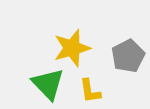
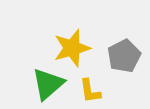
gray pentagon: moved 4 px left
green triangle: rotated 33 degrees clockwise
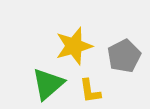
yellow star: moved 2 px right, 2 px up
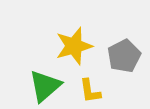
green triangle: moved 3 px left, 2 px down
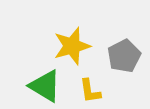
yellow star: moved 2 px left
green triangle: rotated 48 degrees counterclockwise
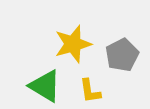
yellow star: moved 1 px right, 2 px up
gray pentagon: moved 2 px left, 1 px up
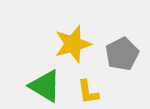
gray pentagon: moved 1 px up
yellow L-shape: moved 2 px left, 1 px down
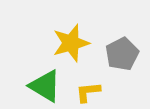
yellow star: moved 2 px left, 1 px up
yellow L-shape: rotated 92 degrees clockwise
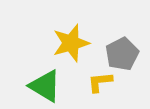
yellow L-shape: moved 12 px right, 10 px up
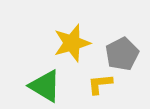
yellow star: moved 1 px right
yellow L-shape: moved 2 px down
